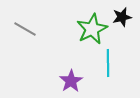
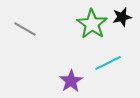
green star: moved 5 px up; rotated 12 degrees counterclockwise
cyan line: rotated 64 degrees clockwise
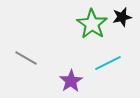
gray line: moved 1 px right, 29 px down
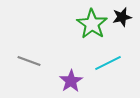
gray line: moved 3 px right, 3 px down; rotated 10 degrees counterclockwise
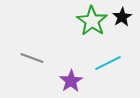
black star: rotated 18 degrees counterclockwise
green star: moved 3 px up
gray line: moved 3 px right, 3 px up
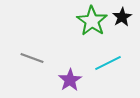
purple star: moved 1 px left, 1 px up
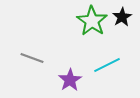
cyan line: moved 1 px left, 2 px down
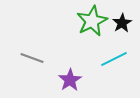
black star: moved 6 px down
green star: rotated 12 degrees clockwise
cyan line: moved 7 px right, 6 px up
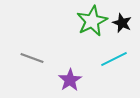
black star: rotated 18 degrees counterclockwise
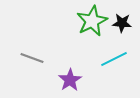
black star: rotated 18 degrees counterclockwise
